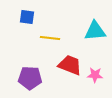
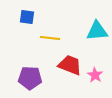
cyan triangle: moved 2 px right
pink star: rotated 28 degrees clockwise
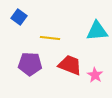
blue square: moved 8 px left; rotated 28 degrees clockwise
purple pentagon: moved 14 px up
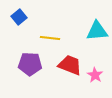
blue square: rotated 14 degrees clockwise
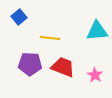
red trapezoid: moved 7 px left, 2 px down
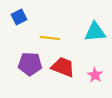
blue square: rotated 14 degrees clockwise
cyan triangle: moved 2 px left, 1 px down
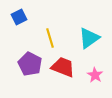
cyan triangle: moved 6 px left, 6 px down; rotated 30 degrees counterclockwise
yellow line: rotated 66 degrees clockwise
purple pentagon: rotated 25 degrees clockwise
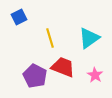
purple pentagon: moved 5 px right, 12 px down
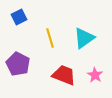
cyan triangle: moved 5 px left
red trapezoid: moved 1 px right, 8 px down
purple pentagon: moved 17 px left, 12 px up
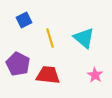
blue square: moved 5 px right, 3 px down
cyan triangle: rotated 45 degrees counterclockwise
red trapezoid: moved 16 px left; rotated 15 degrees counterclockwise
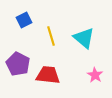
yellow line: moved 1 px right, 2 px up
